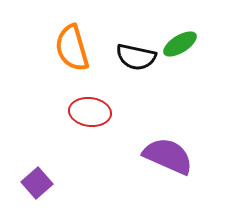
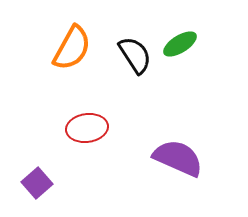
orange semicircle: rotated 135 degrees counterclockwise
black semicircle: moved 1 px left, 2 px up; rotated 135 degrees counterclockwise
red ellipse: moved 3 px left, 16 px down; rotated 15 degrees counterclockwise
purple semicircle: moved 10 px right, 2 px down
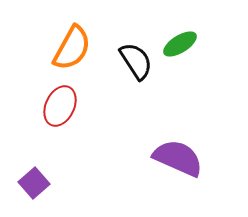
black semicircle: moved 1 px right, 6 px down
red ellipse: moved 27 px left, 22 px up; rotated 57 degrees counterclockwise
purple square: moved 3 px left
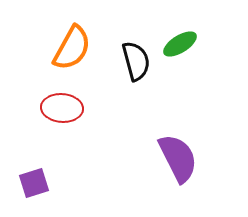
black semicircle: rotated 18 degrees clockwise
red ellipse: moved 2 px right, 2 px down; rotated 69 degrees clockwise
purple semicircle: rotated 39 degrees clockwise
purple square: rotated 24 degrees clockwise
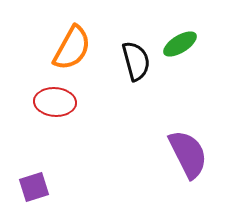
red ellipse: moved 7 px left, 6 px up
purple semicircle: moved 10 px right, 4 px up
purple square: moved 4 px down
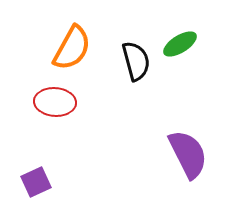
purple square: moved 2 px right, 5 px up; rotated 8 degrees counterclockwise
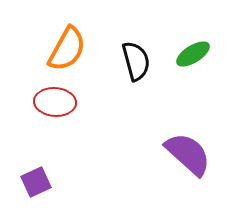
green ellipse: moved 13 px right, 10 px down
orange semicircle: moved 5 px left, 1 px down
purple semicircle: rotated 21 degrees counterclockwise
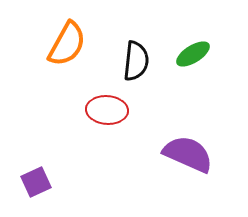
orange semicircle: moved 5 px up
black semicircle: rotated 21 degrees clockwise
red ellipse: moved 52 px right, 8 px down
purple semicircle: rotated 18 degrees counterclockwise
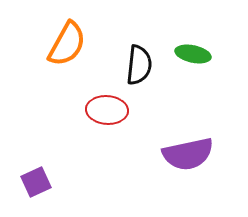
green ellipse: rotated 44 degrees clockwise
black semicircle: moved 3 px right, 4 px down
purple semicircle: rotated 144 degrees clockwise
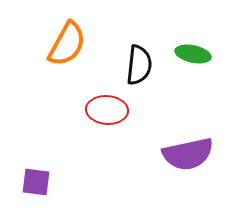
purple square: rotated 32 degrees clockwise
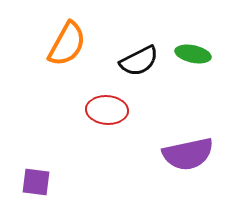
black semicircle: moved 4 px up; rotated 57 degrees clockwise
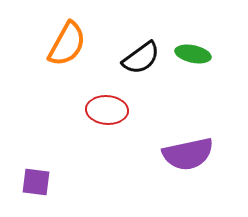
black semicircle: moved 2 px right, 3 px up; rotated 9 degrees counterclockwise
